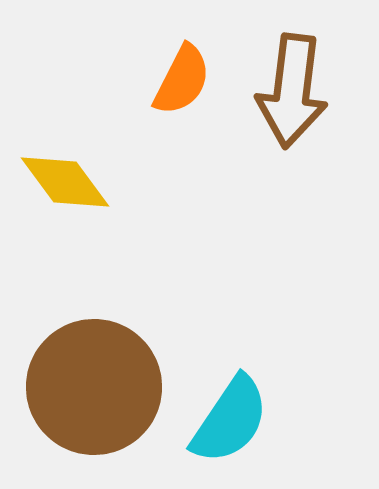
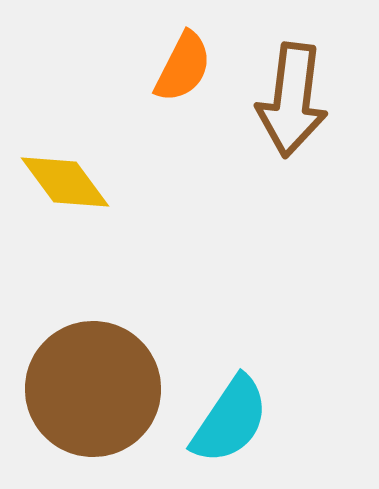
orange semicircle: moved 1 px right, 13 px up
brown arrow: moved 9 px down
brown circle: moved 1 px left, 2 px down
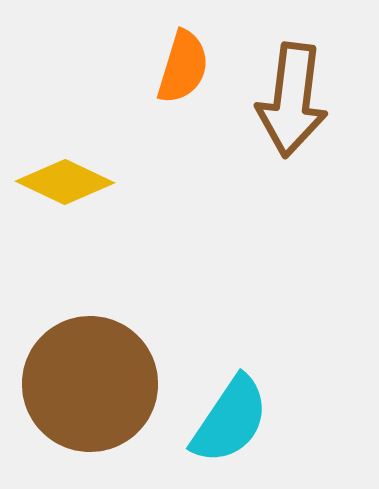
orange semicircle: rotated 10 degrees counterclockwise
yellow diamond: rotated 28 degrees counterclockwise
brown circle: moved 3 px left, 5 px up
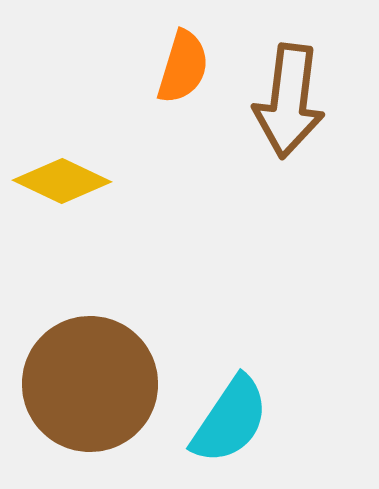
brown arrow: moved 3 px left, 1 px down
yellow diamond: moved 3 px left, 1 px up
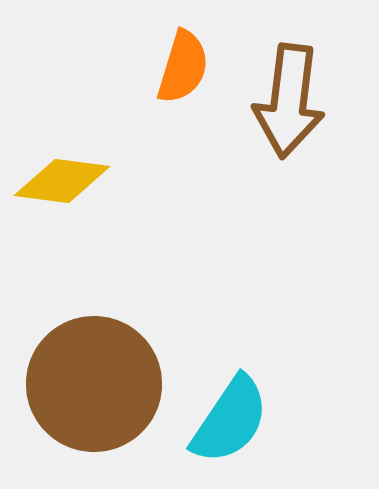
yellow diamond: rotated 18 degrees counterclockwise
brown circle: moved 4 px right
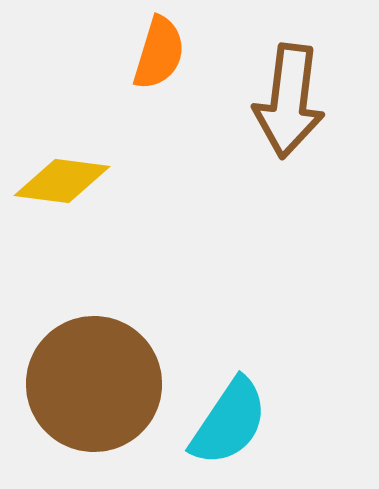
orange semicircle: moved 24 px left, 14 px up
cyan semicircle: moved 1 px left, 2 px down
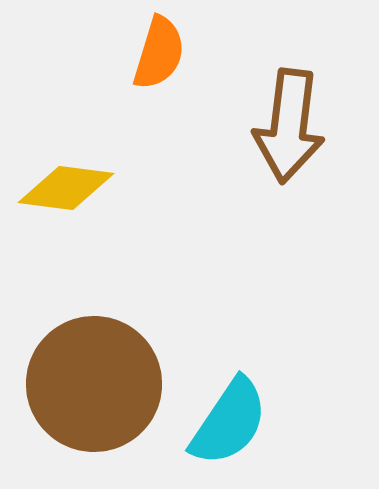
brown arrow: moved 25 px down
yellow diamond: moved 4 px right, 7 px down
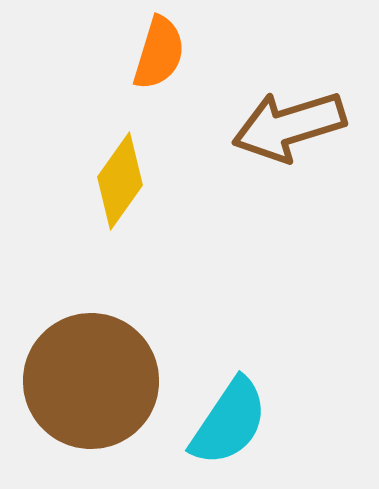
brown arrow: rotated 66 degrees clockwise
yellow diamond: moved 54 px right, 7 px up; rotated 62 degrees counterclockwise
brown circle: moved 3 px left, 3 px up
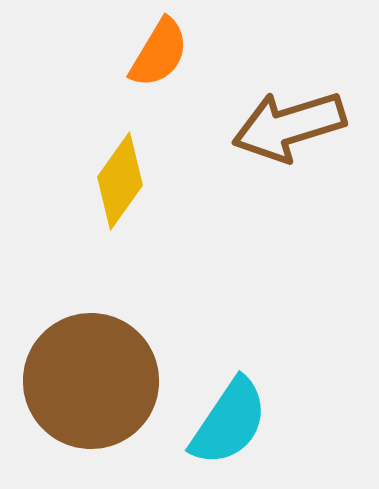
orange semicircle: rotated 14 degrees clockwise
